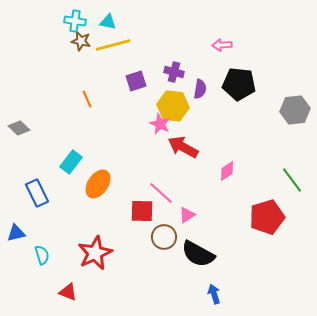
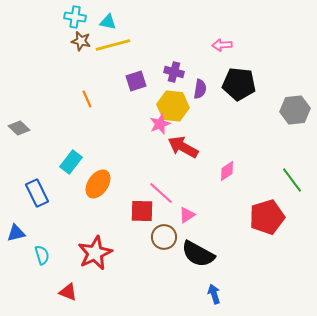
cyan cross: moved 4 px up
pink star: rotated 25 degrees clockwise
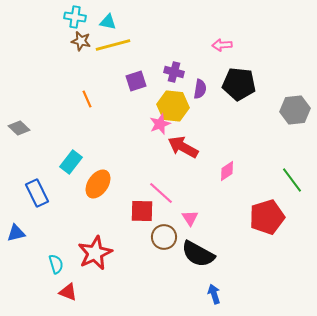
pink triangle: moved 3 px right, 3 px down; rotated 30 degrees counterclockwise
cyan semicircle: moved 14 px right, 9 px down
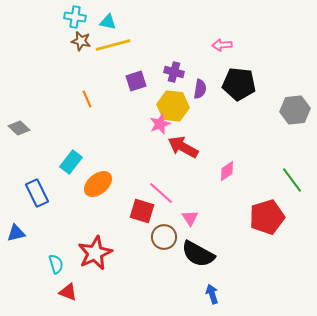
orange ellipse: rotated 16 degrees clockwise
red square: rotated 15 degrees clockwise
blue arrow: moved 2 px left
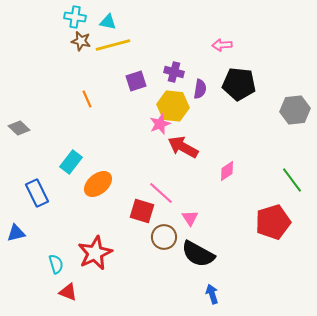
red pentagon: moved 6 px right, 5 px down
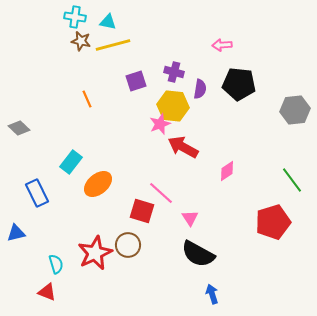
brown circle: moved 36 px left, 8 px down
red triangle: moved 21 px left
